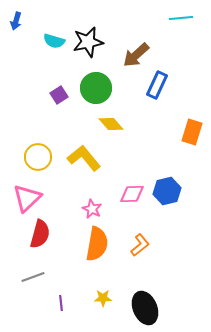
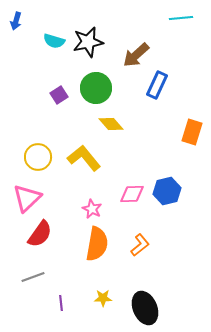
red semicircle: rotated 20 degrees clockwise
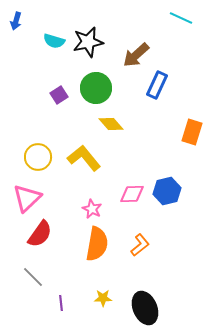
cyan line: rotated 30 degrees clockwise
gray line: rotated 65 degrees clockwise
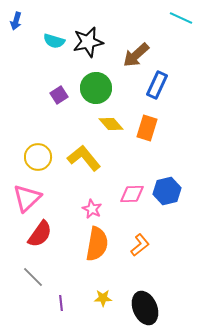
orange rectangle: moved 45 px left, 4 px up
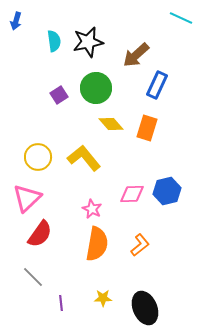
cyan semicircle: rotated 115 degrees counterclockwise
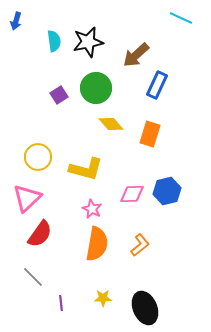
orange rectangle: moved 3 px right, 6 px down
yellow L-shape: moved 2 px right, 11 px down; rotated 144 degrees clockwise
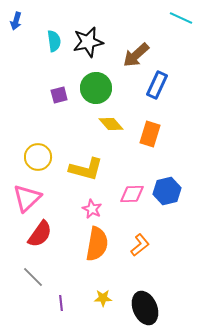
purple square: rotated 18 degrees clockwise
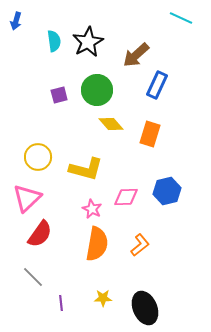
black star: rotated 16 degrees counterclockwise
green circle: moved 1 px right, 2 px down
pink diamond: moved 6 px left, 3 px down
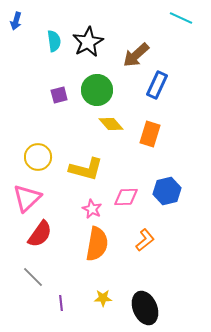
orange L-shape: moved 5 px right, 5 px up
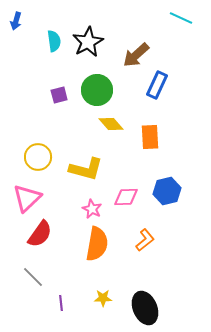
orange rectangle: moved 3 px down; rotated 20 degrees counterclockwise
